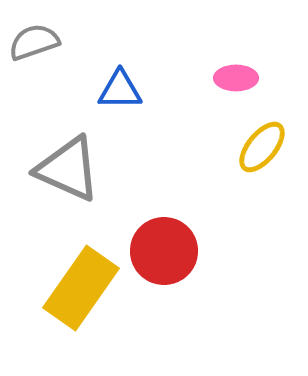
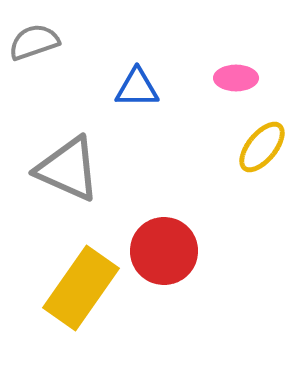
blue triangle: moved 17 px right, 2 px up
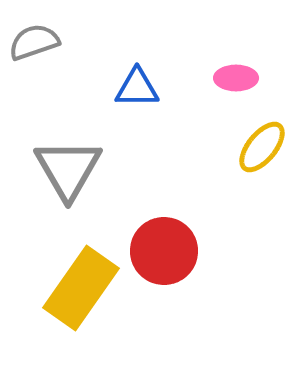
gray triangle: rotated 36 degrees clockwise
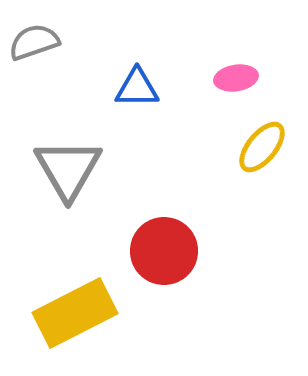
pink ellipse: rotated 9 degrees counterclockwise
yellow rectangle: moved 6 px left, 25 px down; rotated 28 degrees clockwise
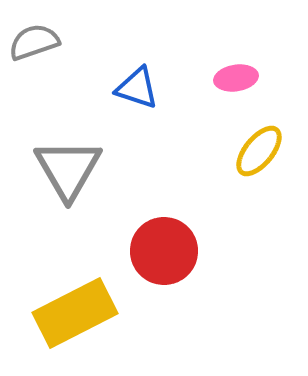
blue triangle: rotated 18 degrees clockwise
yellow ellipse: moved 3 px left, 4 px down
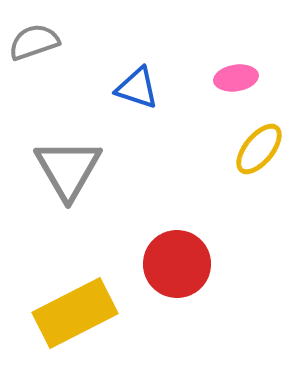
yellow ellipse: moved 2 px up
red circle: moved 13 px right, 13 px down
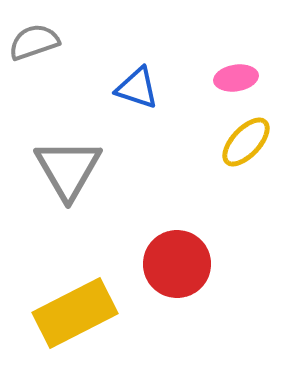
yellow ellipse: moved 13 px left, 7 px up; rotated 4 degrees clockwise
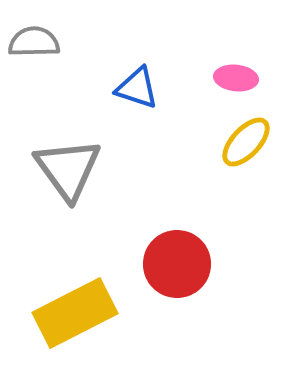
gray semicircle: rotated 18 degrees clockwise
pink ellipse: rotated 15 degrees clockwise
gray triangle: rotated 6 degrees counterclockwise
